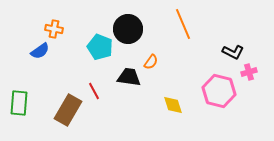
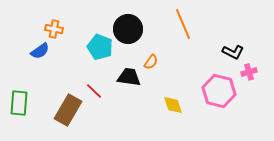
red line: rotated 18 degrees counterclockwise
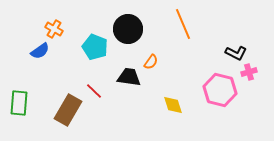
orange cross: rotated 18 degrees clockwise
cyan pentagon: moved 5 px left
black L-shape: moved 3 px right, 1 px down
pink hexagon: moved 1 px right, 1 px up
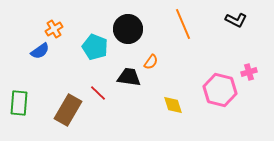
orange cross: rotated 30 degrees clockwise
black L-shape: moved 33 px up
red line: moved 4 px right, 2 px down
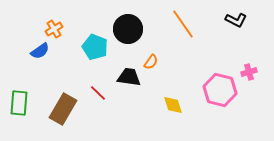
orange line: rotated 12 degrees counterclockwise
brown rectangle: moved 5 px left, 1 px up
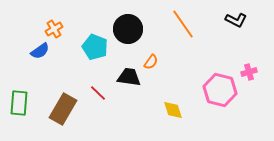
yellow diamond: moved 5 px down
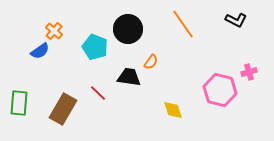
orange cross: moved 2 px down; rotated 18 degrees counterclockwise
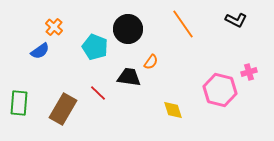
orange cross: moved 4 px up
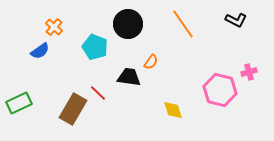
black circle: moved 5 px up
green rectangle: rotated 60 degrees clockwise
brown rectangle: moved 10 px right
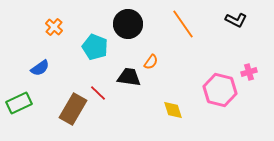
blue semicircle: moved 17 px down
